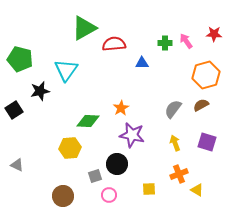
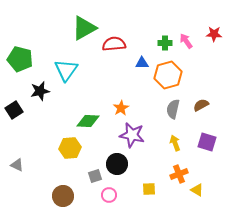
orange hexagon: moved 38 px left
gray semicircle: rotated 24 degrees counterclockwise
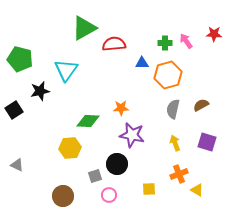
orange star: rotated 28 degrees clockwise
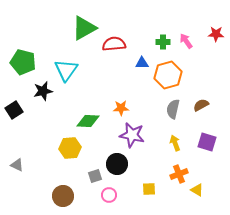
red star: moved 2 px right
green cross: moved 2 px left, 1 px up
green pentagon: moved 3 px right, 3 px down
black star: moved 3 px right
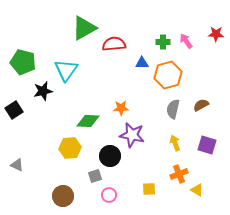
purple square: moved 3 px down
black circle: moved 7 px left, 8 px up
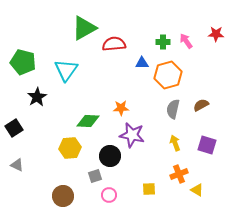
black star: moved 6 px left, 6 px down; rotated 18 degrees counterclockwise
black square: moved 18 px down
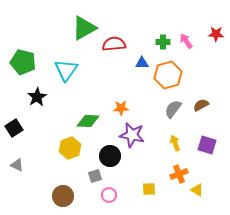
gray semicircle: rotated 24 degrees clockwise
yellow hexagon: rotated 15 degrees counterclockwise
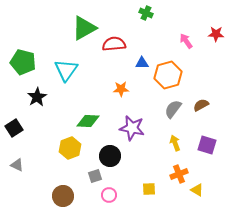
green cross: moved 17 px left, 29 px up; rotated 24 degrees clockwise
orange star: moved 19 px up
purple star: moved 7 px up
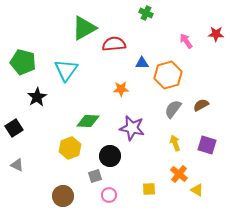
orange cross: rotated 30 degrees counterclockwise
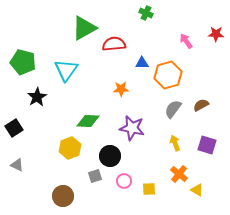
pink circle: moved 15 px right, 14 px up
